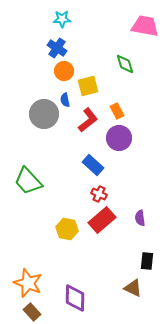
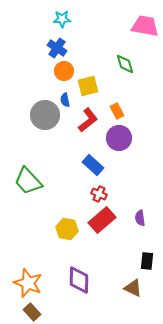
gray circle: moved 1 px right, 1 px down
purple diamond: moved 4 px right, 18 px up
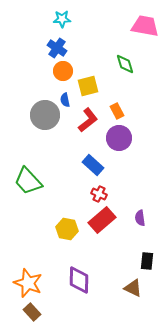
orange circle: moved 1 px left
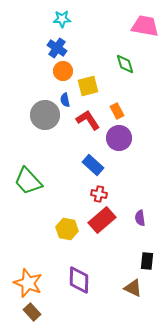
red L-shape: rotated 85 degrees counterclockwise
red cross: rotated 14 degrees counterclockwise
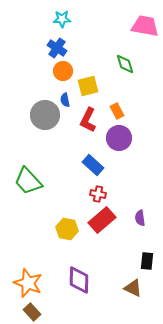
red L-shape: rotated 120 degrees counterclockwise
red cross: moved 1 px left
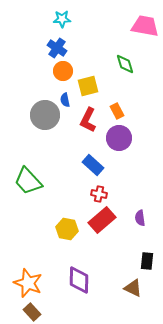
red cross: moved 1 px right
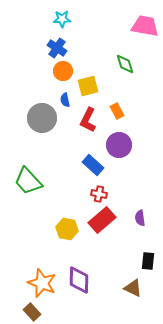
gray circle: moved 3 px left, 3 px down
purple circle: moved 7 px down
black rectangle: moved 1 px right
orange star: moved 14 px right
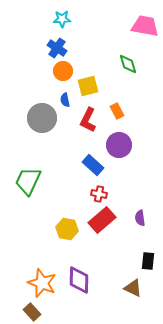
green diamond: moved 3 px right
green trapezoid: rotated 68 degrees clockwise
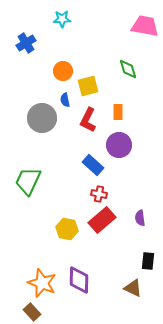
blue cross: moved 31 px left, 5 px up; rotated 24 degrees clockwise
green diamond: moved 5 px down
orange rectangle: moved 1 px right, 1 px down; rotated 28 degrees clockwise
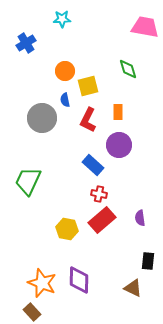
pink trapezoid: moved 1 px down
orange circle: moved 2 px right
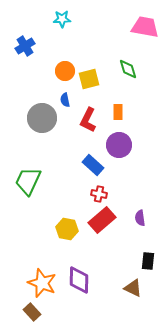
blue cross: moved 1 px left, 3 px down
yellow square: moved 1 px right, 7 px up
